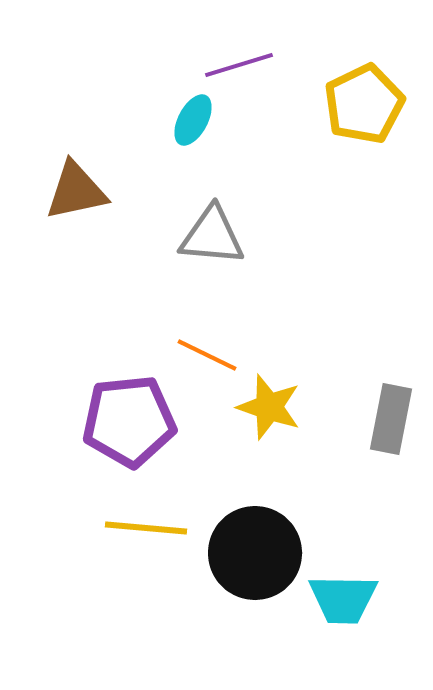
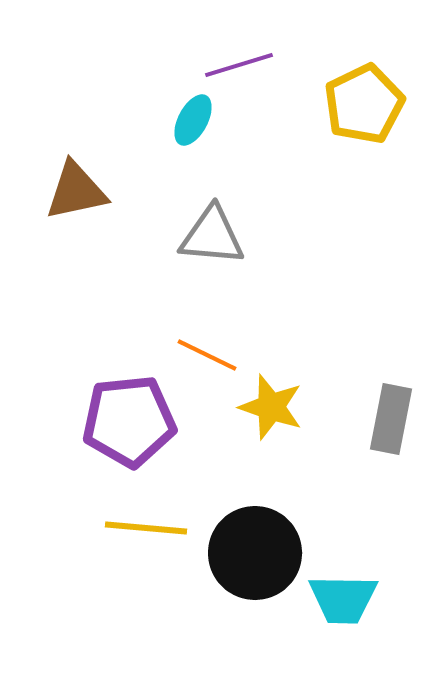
yellow star: moved 2 px right
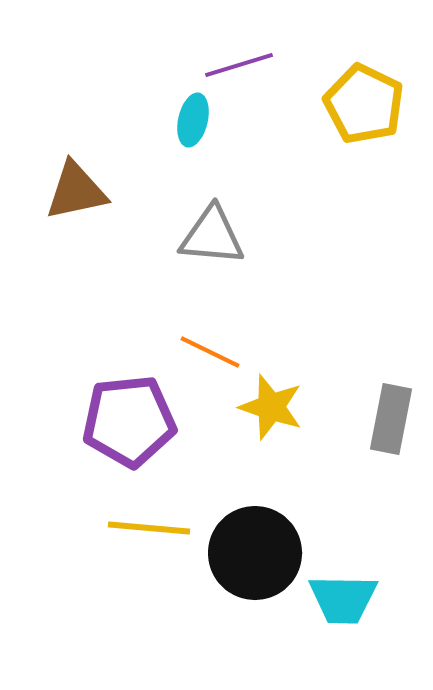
yellow pentagon: rotated 20 degrees counterclockwise
cyan ellipse: rotated 15 degrees counterclockwise
orange line: moved 3 px right, 3 px up
yellow line: moved 3 px right
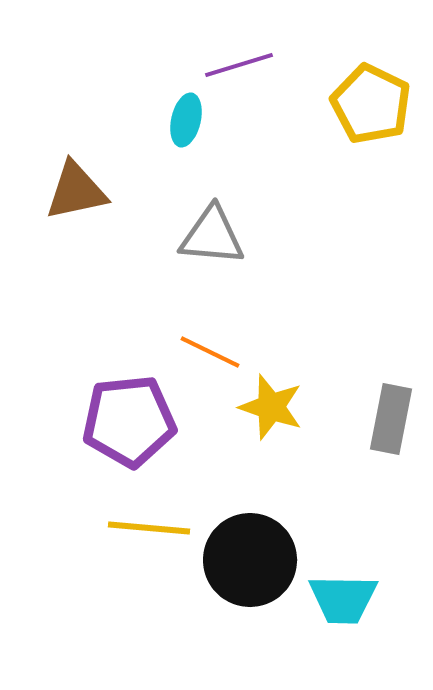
yellow pentagon: moved 7 px right
cyan ellipse: moved 7 px left
black circle: moved 5 px left, 7 px down
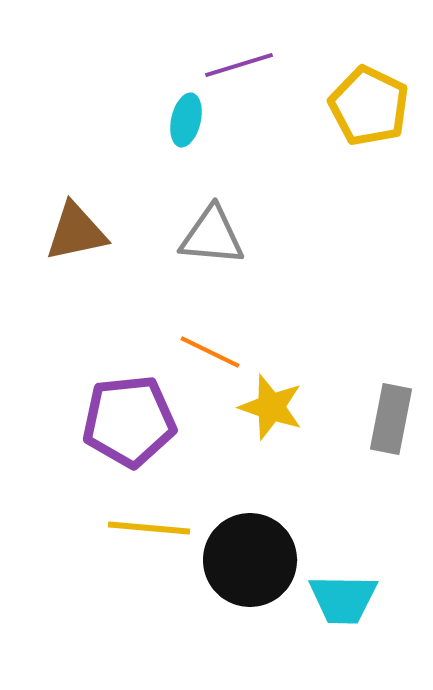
yellow pentagon: moved 2 px left, 2 px down
brown triangle: moved 41 px down
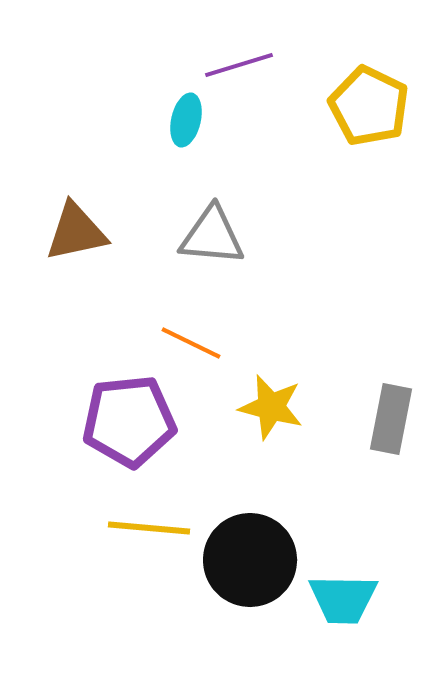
orange line: moved 19 px left, 9 px up
yellow star: rotated 4 degrees counterclockwise
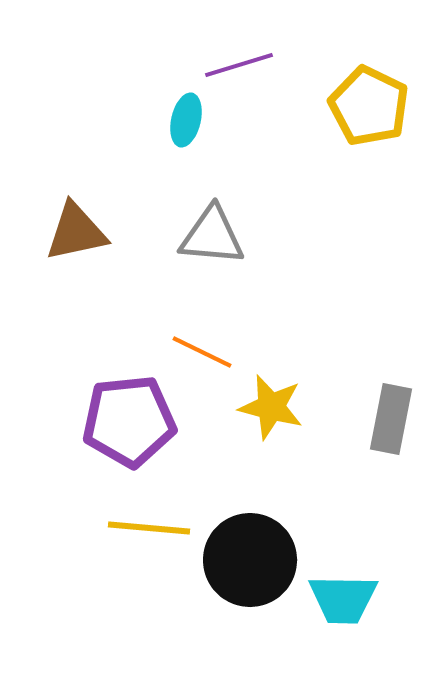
orange line: moved 11 px right, 9 px down
